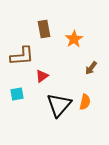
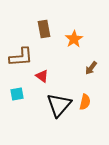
brown L-shape: moved 1 px left, 1 px down
red triangle: rotated 48 degrees counterclockwise
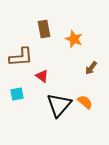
orange star: rotated 18 degrees counterclockwise
orange semicircle: rotated 63 degrees counterclockwise
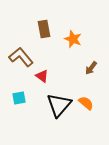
orange star: moved 1 px left
brown L-shape: rotated 125 degrees counterclockwise
cyan square: moved 2 px right, 4 px down
orange semicircle: moved 1 px right, 1 px down
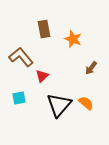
red triangle: rotated 40 degrees clockwise
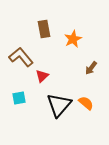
orange star: rotated 24 degrees clockwise
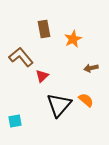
brown arrow: rotated 40 degrees clockwise
cyan square: moved 4 px left, 23 px down
orange semicircle: moved 3 px up
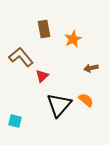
cyan square: rotated 24 degrees clockwise
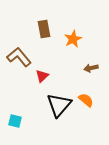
brown L-shape: moved 2 px left
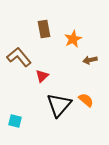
brown arrow: moved 1 px left, 8 px up
